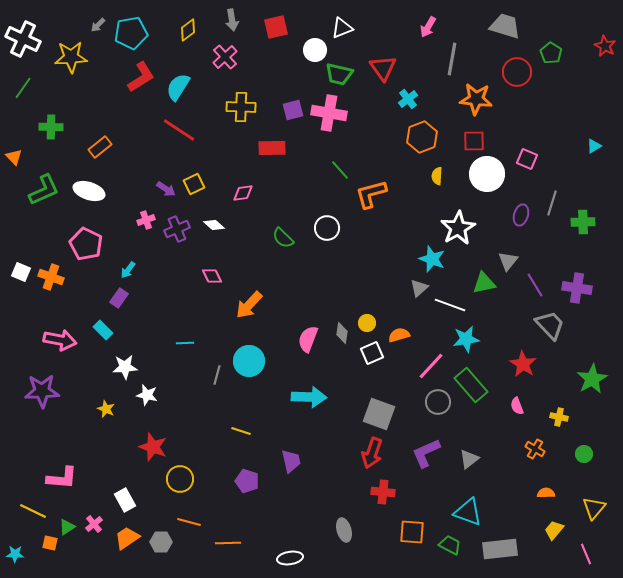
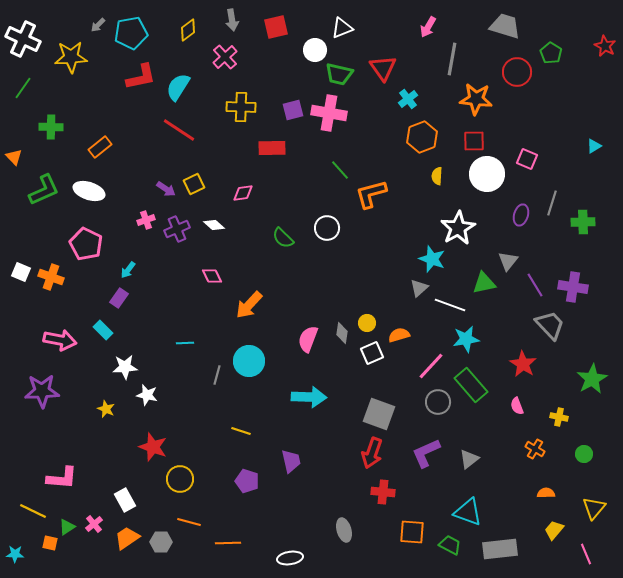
red L-shape at (141, 77): rotated 20 degrees clockwise
purple cross at (577, 288): moved 4 px left, 1 px up
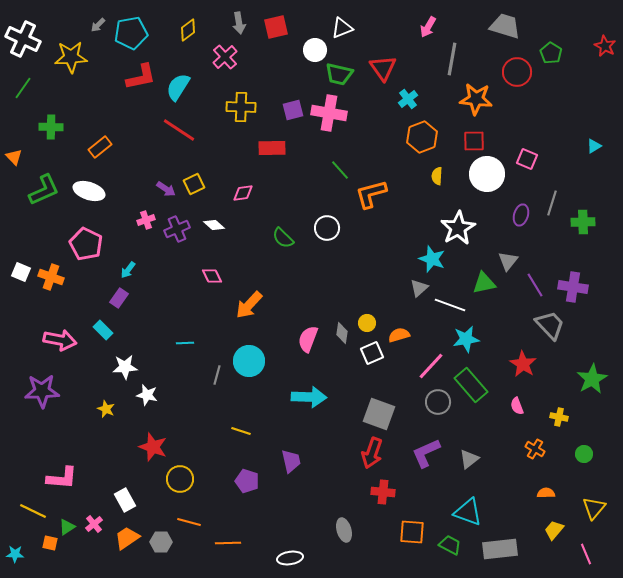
gray arrow at (232, 20): moved 7 px right, 3 px down
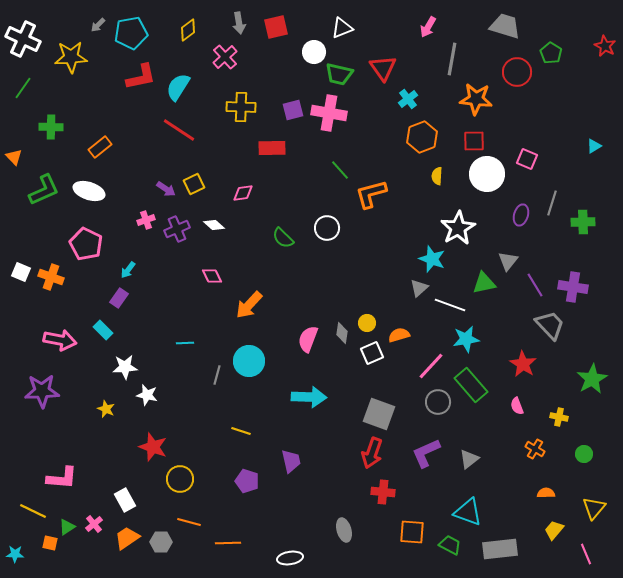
white circle at (315, 50): moved 1 px left, 2 px down
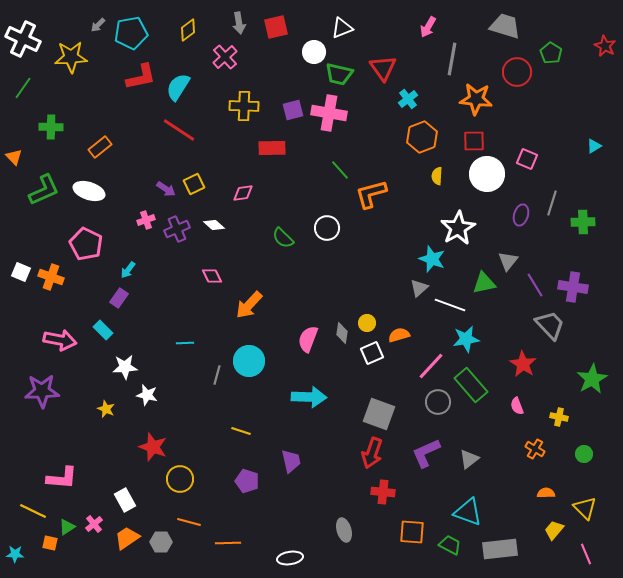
yellow cross at (241, 107): moved 3 px right, 1 px up
yellow triangle at (594, 508): moved 9 px left; rotated 25 degrees counterclockwise
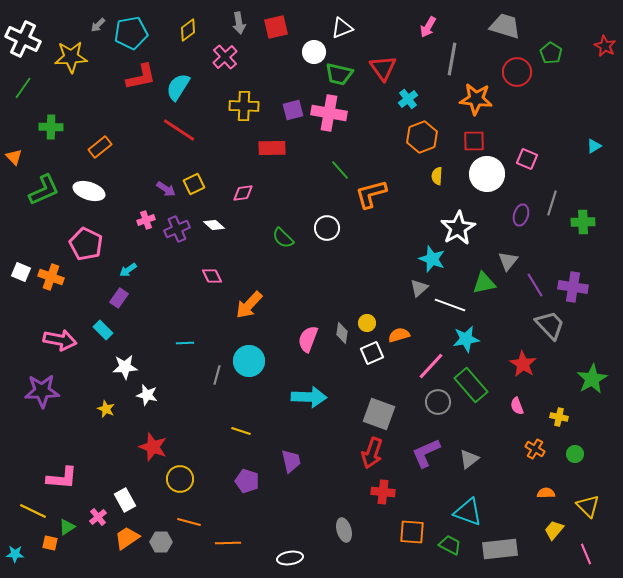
cyan arrow at (128, 270): rotated 18 degrees clockwise
green circle at (584, 454): moved 9 px left
yellow triangle at (585, 508): moved 3 px right, 2 px up
pink cross at (94, 524): moved 4 px right, 7 px up
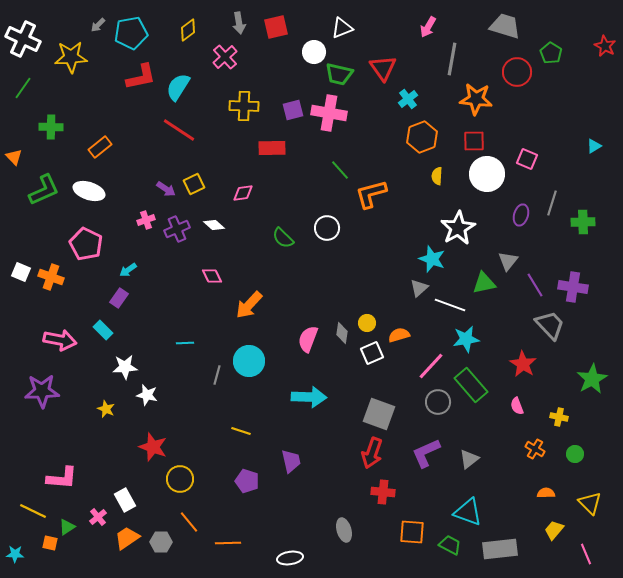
yellow triangle at (588, 506): moved 2 px right, 3 px up
orange line at (189, 522): rotated 35 degrees clockwise
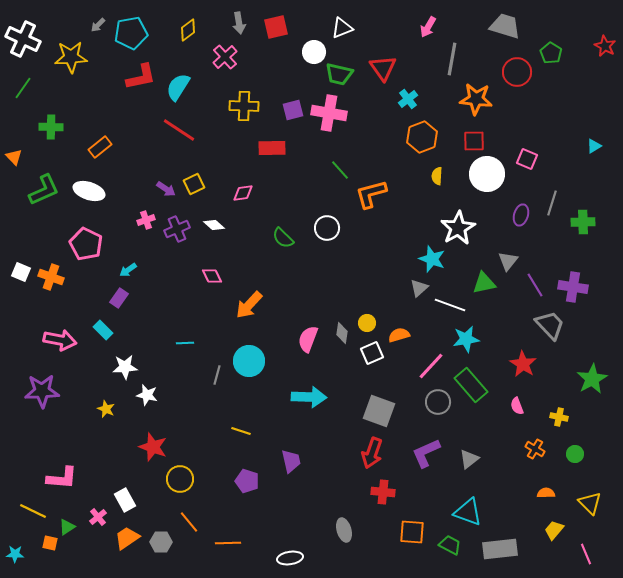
gray square at (379, 414): moved 3 px up
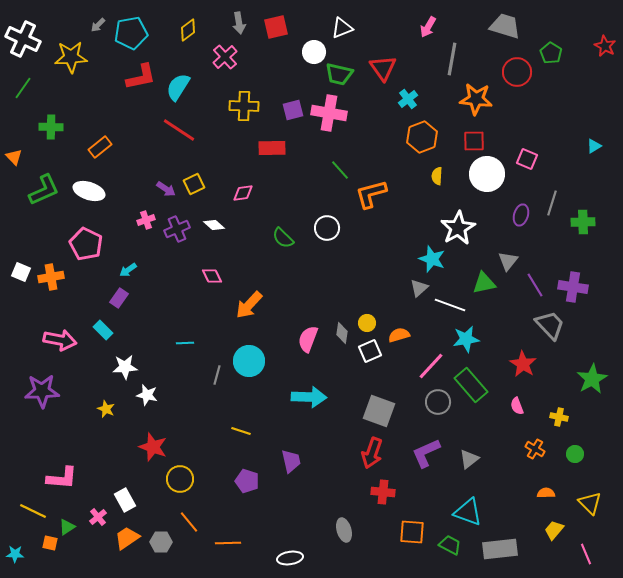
orange cross at (51, 277): rotated 30 degrees counterclockwise
white square at (372, 353): moved 2 px left, 2 px up
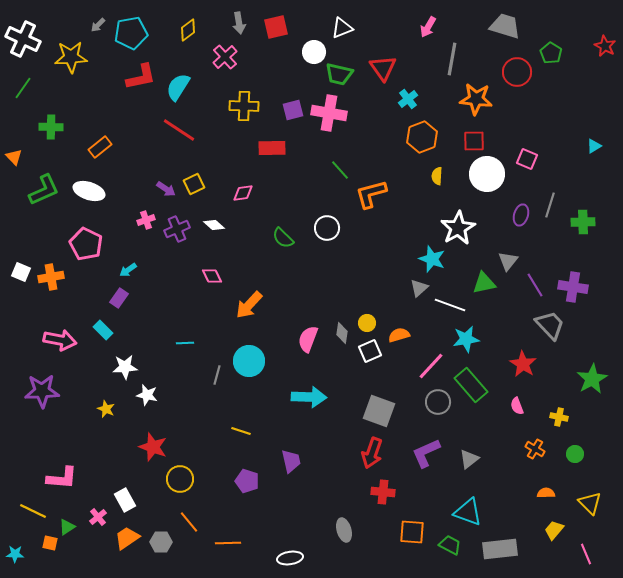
gray line at (552, 203): moved 2 px left, 2 px down
